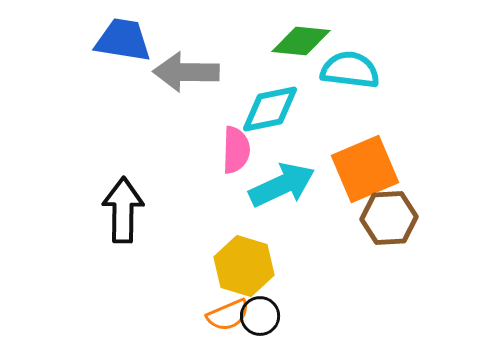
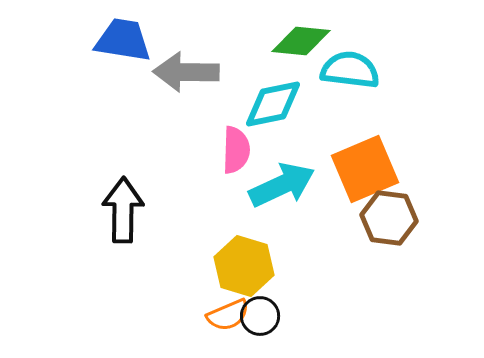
cyan diamond: moved 3 px right, 5 px up
brown hexagon: rotated 10 degrees clockwise
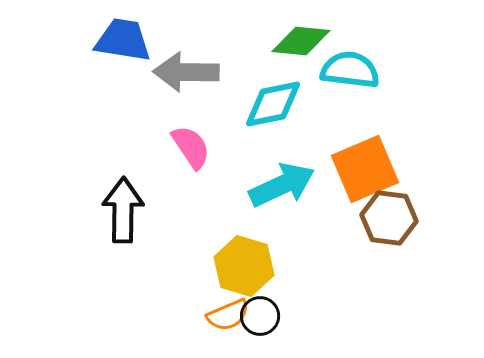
pink semicircle: moved 45 px left, 3 px up; rotated 36 degrees counterclockwise
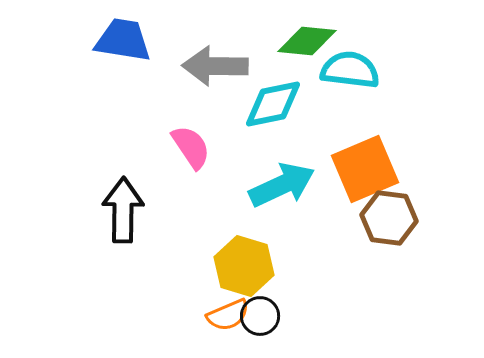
green diamond: moved 6 px right
gray arrow: moved 29 px right, 6 px up
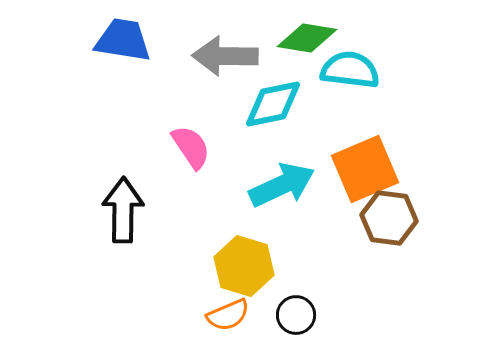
green diamond: moved 3 px up; rotated 4 degrees clockwise
gray arrow: moved 10 px right, 10 px up
black circle: moved 36 px right, 1 px up
